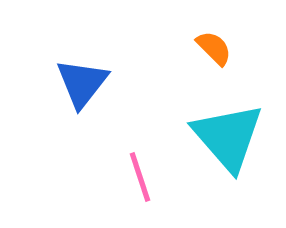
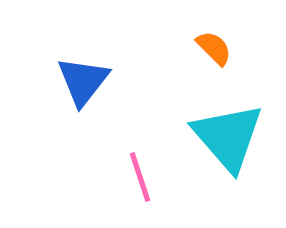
blue triangle: moved 1 px right, 2 px up
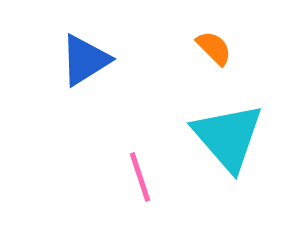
blue triangle: moved 2 px right, 21 px up; rotated 20 degrees clockwise
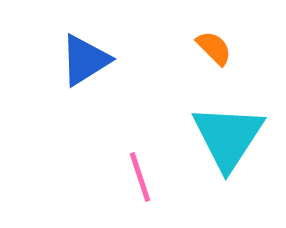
cyan triangle: rotated 14 degrees clockwise
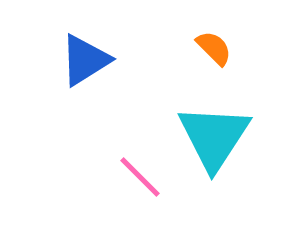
cyan triangle: moved 14 px left
pink line: rotated 27 degrees counterclockwise
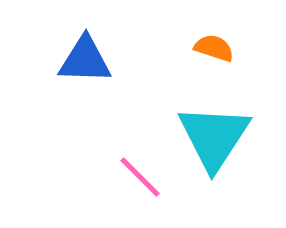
orange semicircle: rotated 27 degrees counterclockwise
blue triangle: rotated 34 degrees clockwise
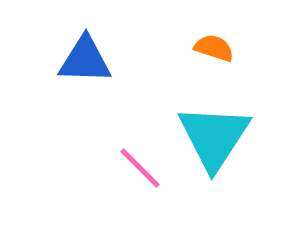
pink line: moved 9 px up
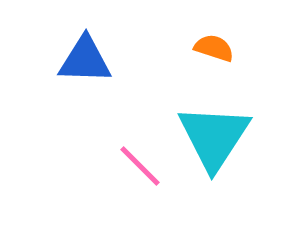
pink line: moved 2 px up
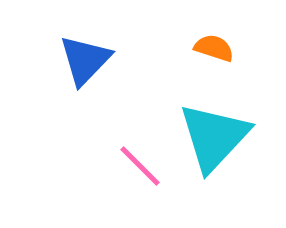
blue triangle: rotated 48 degrees counterclockwise
cyan triangle: rotated 10 degrees clockwise
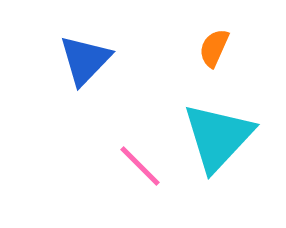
orange semicircle: rotated 84 degrees counterclockwise
cyan triangle: moved 4 px right
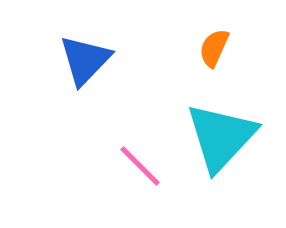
cyan triangle: moved 3 px right
